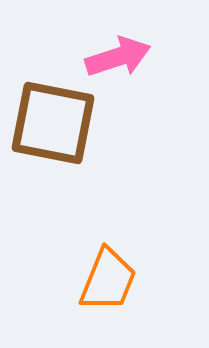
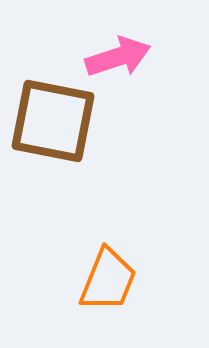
brown square: moved 2 px up
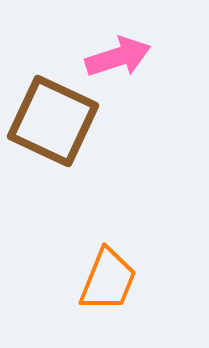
brown square: rotated 14 degrees clockwise
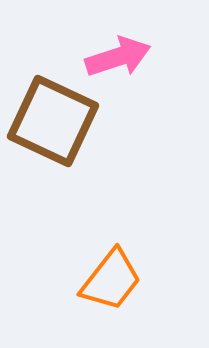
orange trapezoid: moved 3 px right; rotated 16 degrees clockwise
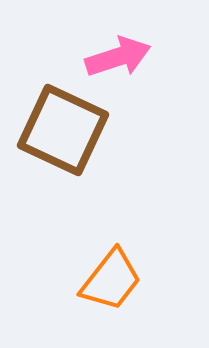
brown square: moved 10 px right, 9 px down
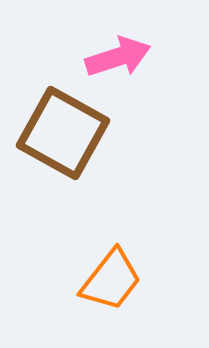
brown square: moved 3 px down; rotated 4 degrees clockwise
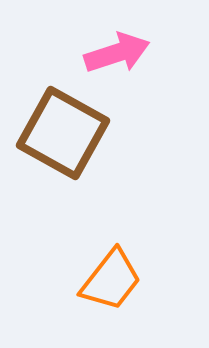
pink arrow: moved 1 px left, 4 px up
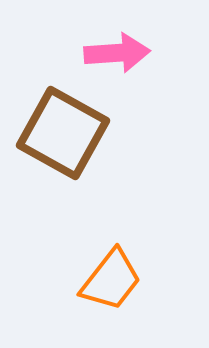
pink arrow: rotated 14 degrees clockwise
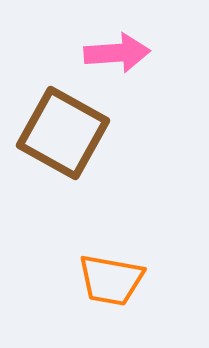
orange trapezoid: rotated 62 degrees clockwise
